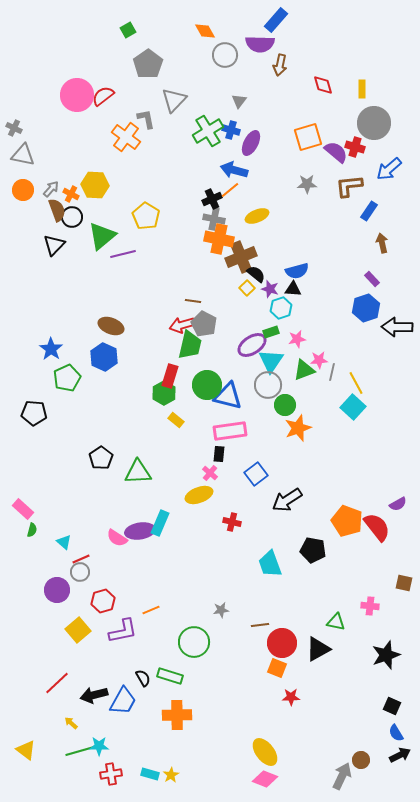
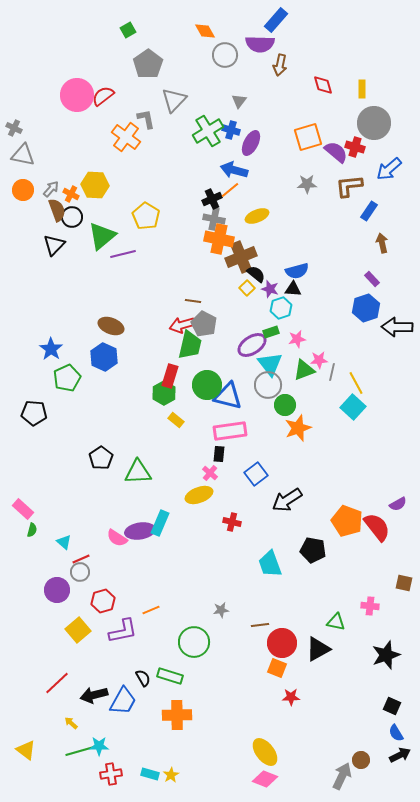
cyan triangle at (271, 361): moved 1 px left, 3 px down; rotated 12 degrees counterclockwise
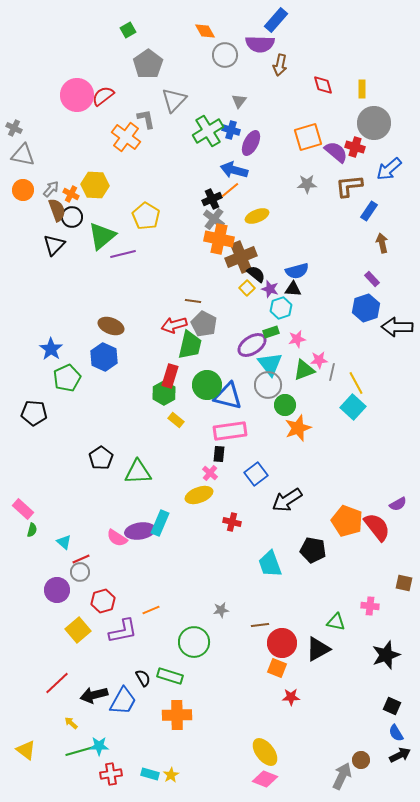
gray cross at (214, 219): rotated 25 degrees clockwise
red arrow at (182, 325): moved 8 px left
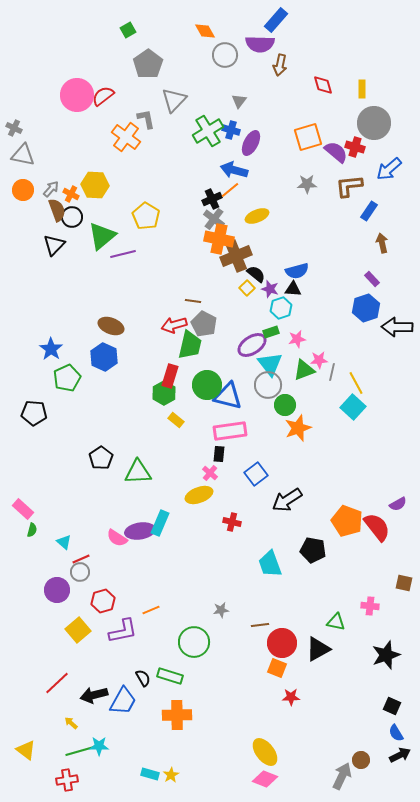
brown cross at (241, 257): moved 5 px left, 1 px up
red cross at (111, 774): moved 44 px left, 6 px down
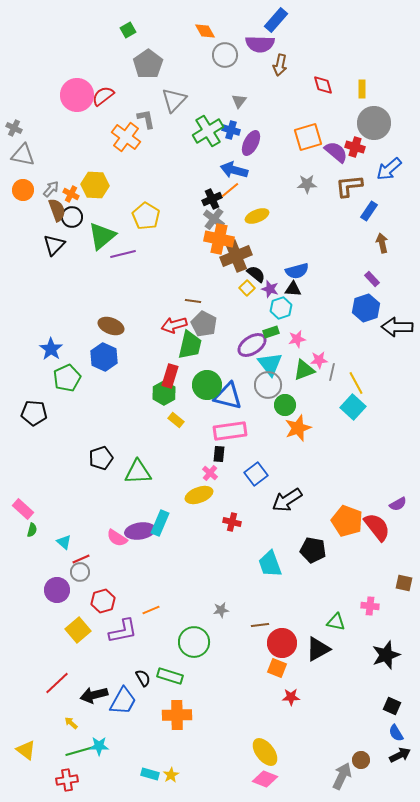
black pentagon at (101, 458): rotated 15 degrees clockwise
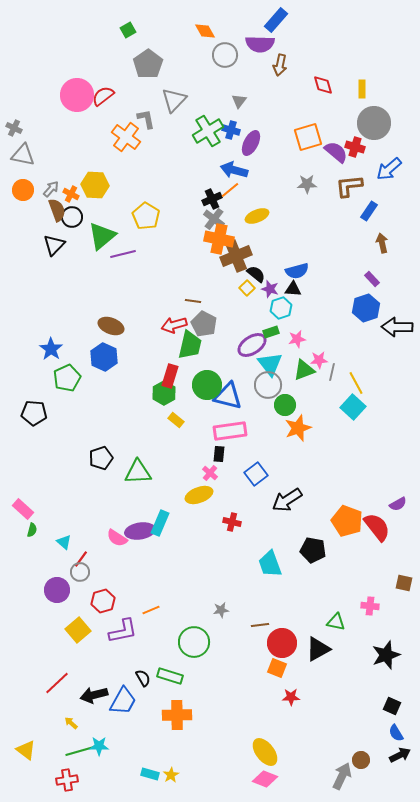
red line at (81, 559): rotated 30 degrees counterclockwise
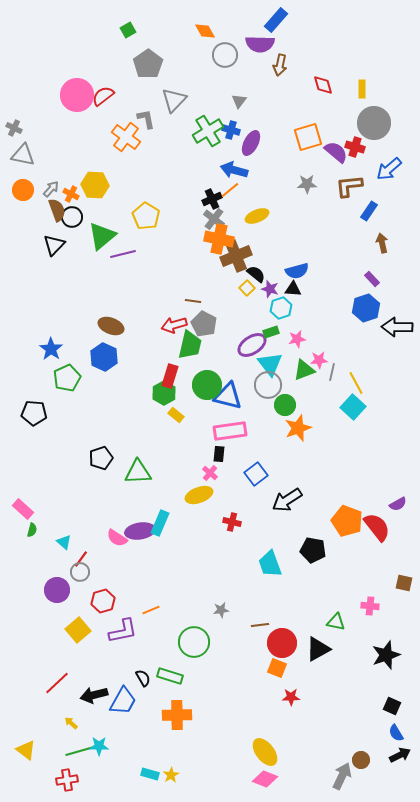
yellow rectangle at (176, 420): moved 5 px up
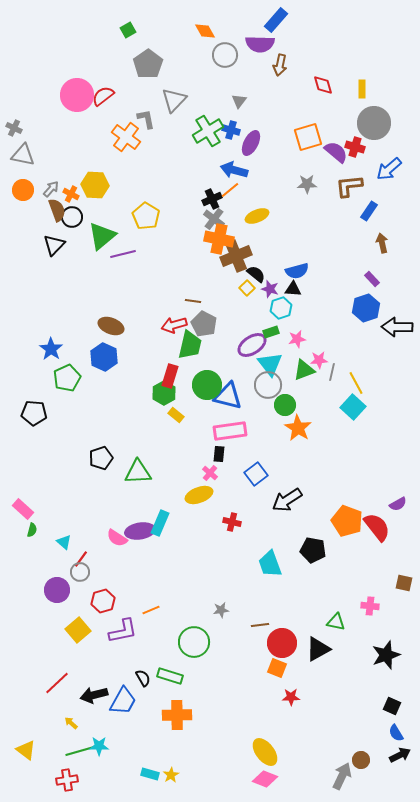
orange star at (298, 428): rotated 20 degrees counterclockwise
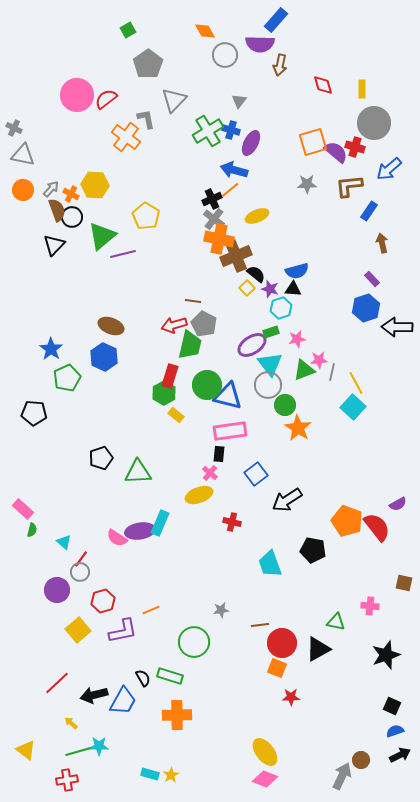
red semicircle at (103, 96): moved 3 px right, 3 px down
orange square at (308, 137): moved 5 px right, 5 px down
blue semicircle at (396, 733): moved 1 px left, 2 px up; rotated 102 degrees clockwise
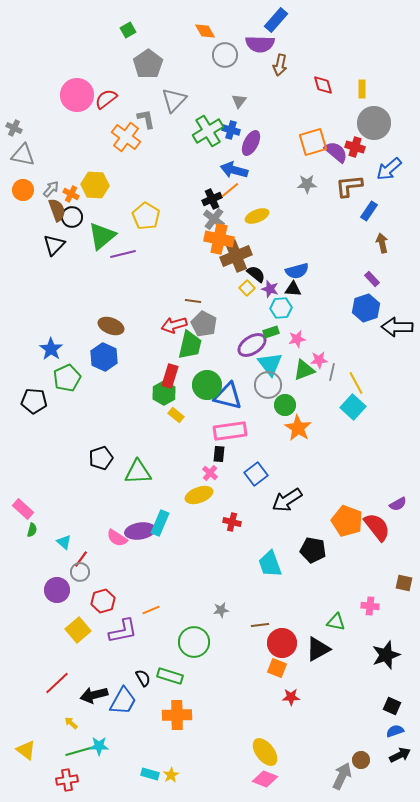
cyan hexagon at (281, 308): rotated 15 degrees clockwise
black pentagon at (34, 413): moved 12 px up
